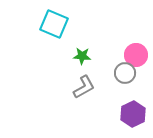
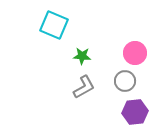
cyan square: moved 1 px down
pink circle: moved 1 px left, 2 px up
gray circle: moved 8 px down
purple hexagon: moved 2 px right, 2 px up; rotated 20 degrees clockwise
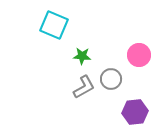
pink circle: moved 4 px right, 2 px down
gray circle: moved 14 px left, 2 px up
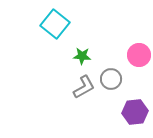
cyan square: moved 1 px right, 1 px up; rotated 16 degrees clockwise
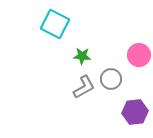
cyan square: rotated 12 degrees counterclockwise
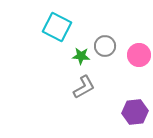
cyan square: moved 2 px right, 3 px down
green star: moved 1 px left
gray circle: moved 6 px left, 33 px up
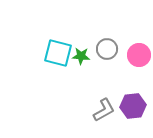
cyan square: moved 1 px right, 26 px down; rotated 12 degrees counterclockwise
gray circle: moved 2 px right, 3 px down
gray L-shape: moved 20 px right, 23 px down
purple hexagon: moved 2 px left, 6 px up
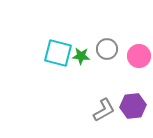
pink circle: moved 1 px down
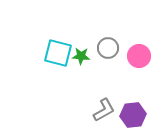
gray circle: moved 1 px right, 1 px up
purple hexagon: moved 9 px down
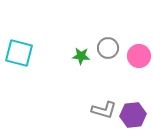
cyan square: moved 39 px left
gray L-shape: rotated 45 degrees clockwise
